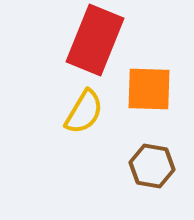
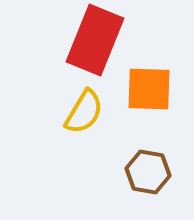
brown hexagon: moved 4 px left, 6 px down
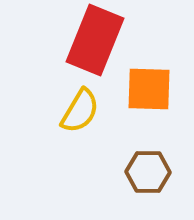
yellow semicircle: moved 4 px left, 1 px up
brown hexagon: rotated 9 degrees counterclockwise
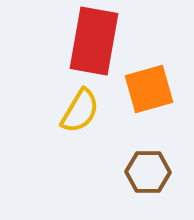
red rectangle: moved 1 px left, 1 px down; rotated 12 degrees counterclockwise
orange square: rotated 18 degrees counterclockwise
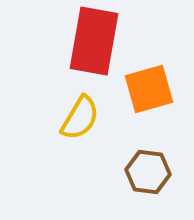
yellow semicircle: moved 7 px down
brown hexagon: rotated 6 degrees clockwise
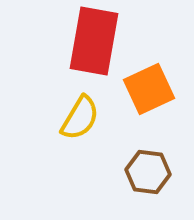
orange square: rotated 9 degrees counterclockwise
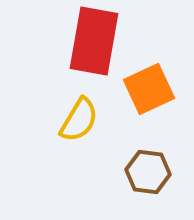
yellow semicircle: moved 1 px left, 2 px down
